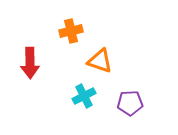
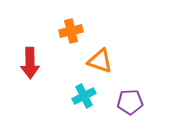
purple pentagon: moved 1 px up
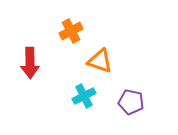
orange cross: rotated 15 degrees counterclockwise
purple pentagon: moved 1 px right; rotated 15 degrees clockwise
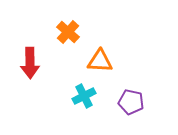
orange cross: moved 3 px left, 1 px down; rotated 20 degrees counterclockwise
orange triangle: rotated 16 degrees counterclockwise
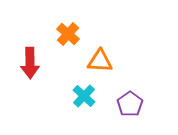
orange cross: moved 2 px down
cyan cross: rotated 20 degrees counterclockwise
purple pentagon: moved 1 px left, 2 px down; rotated 25 degrees clockwise
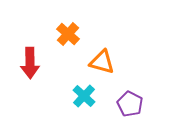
orange triangle: moved 2 px right, 1 px down; rotated 12 degrees clockwise
purple pentagon: rotated 10 degrees counterclockwise
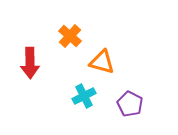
orange cross: moved 2 px right, 2 px down
cyan cross: rotated 20 degrees clockwise
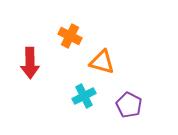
orange cross: rotated 15 degrees counterclockwise
purple pentagon: moved 1 px left, 1 px down
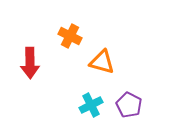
cyan cross: moved 7 px right, 9 px down
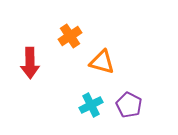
orange cross: rotated 30 degrees clockwise
